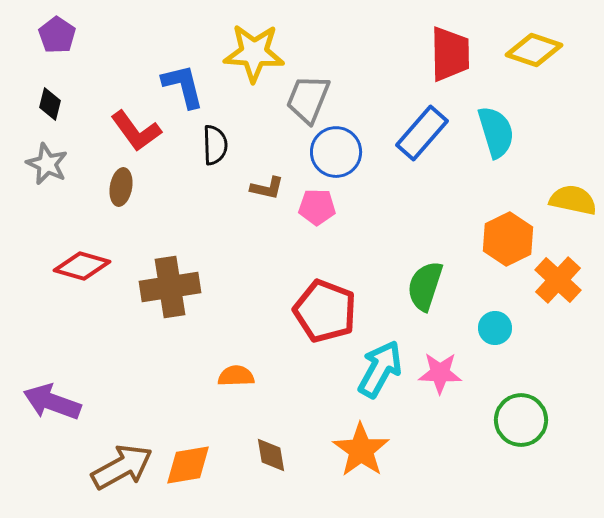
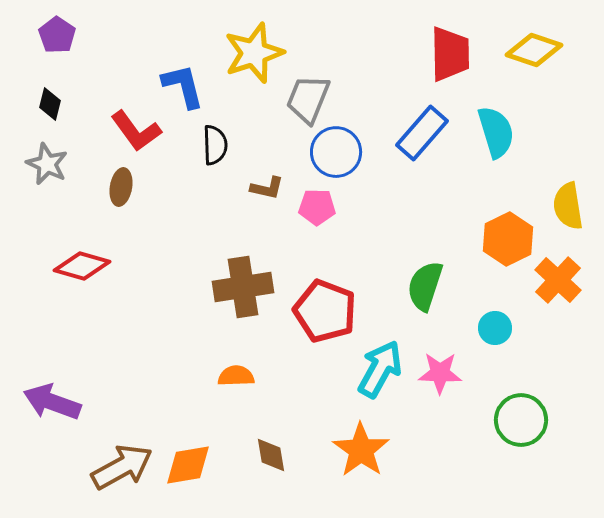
yellow star: rotated 22 degrees counterclockwise
yellow semicircle: moved 5 px left, 6 px down; rotated 111 degrees counterclockwise
brown cross: moved 73 px right
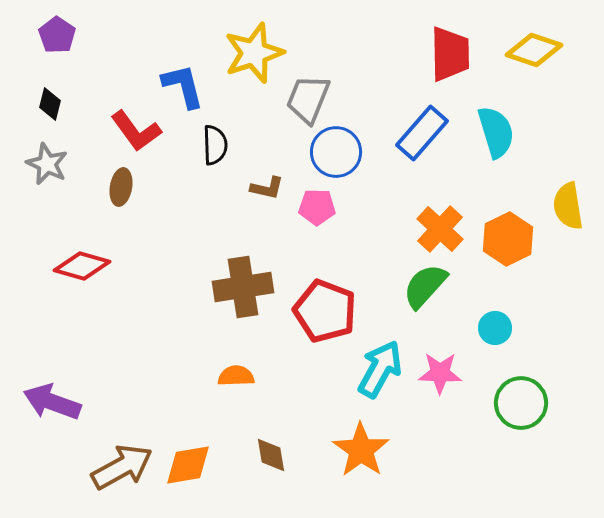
orange cross: moved 118 px left, 51 px up
green semicircle: rotated 24 degrees clockwise
green circle: moved 17 px up
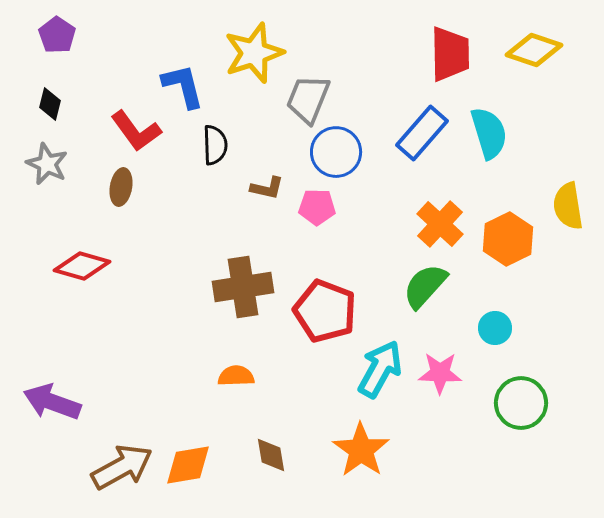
cyan semicircle: moved 7 px left, 1 px down
orange cross: moved 5 px up
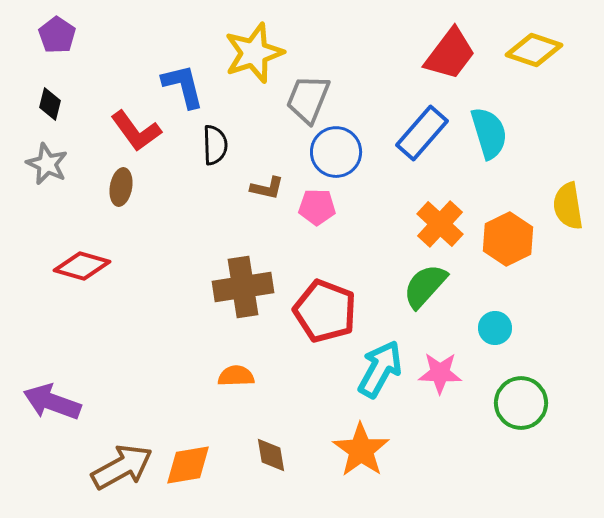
red trapezoid: rotated 38 degrees clockwise
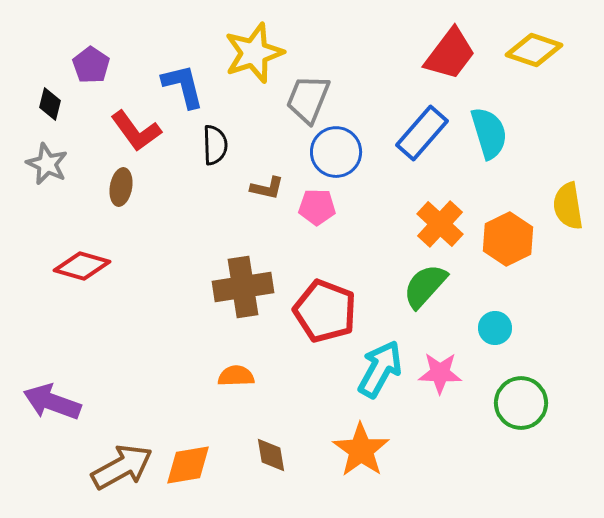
purple pentagon: moved 34 px right, 30 px down
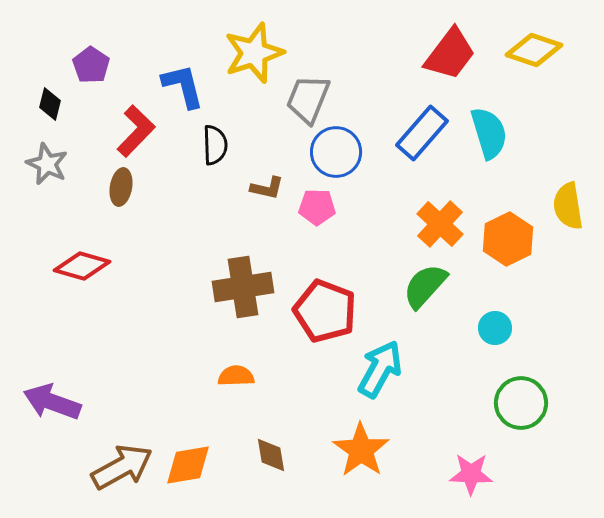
red L-shape: rotated 100 degrees counterclockwise
pink star: moved 31 px right, 101 px down
